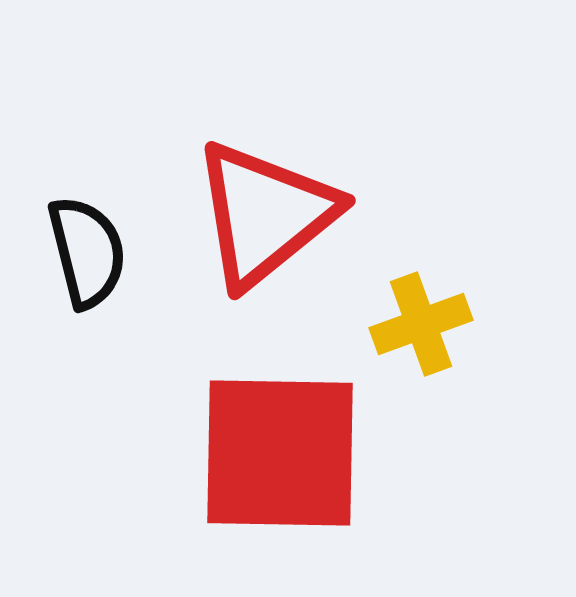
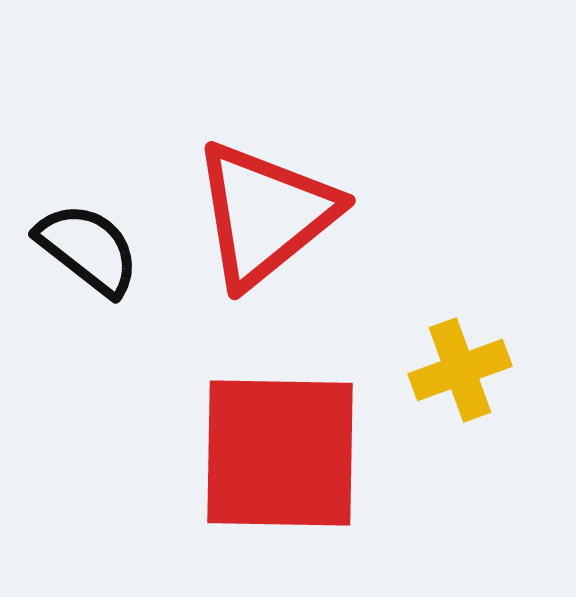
black semicircle: moved 1 px right, 3 px up; rotated 38 degrees counterclockwise
yellow cross: moved 39 px right, 46 px down
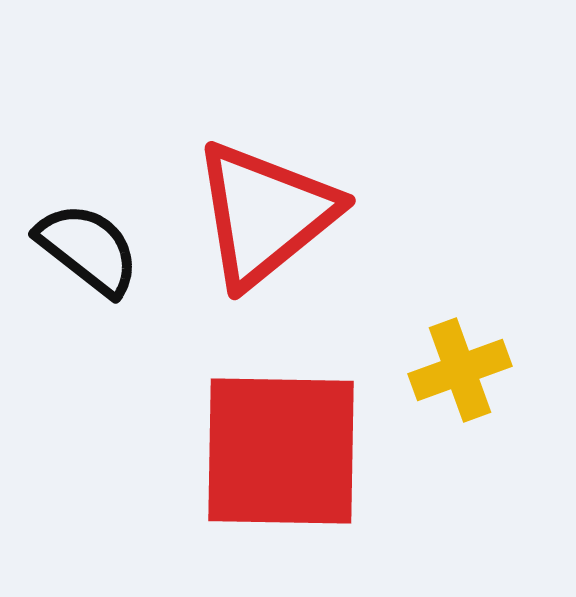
red square: moved 1 px right, 2 px up
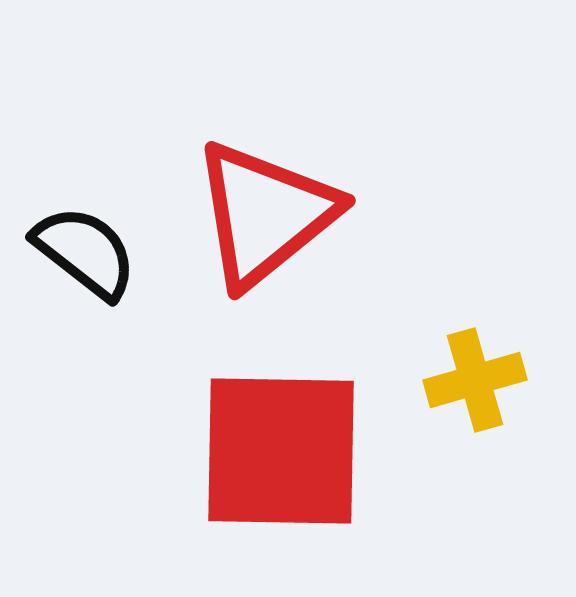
black semicircle: moved 3 px left, 3 px down
yellow cross: moved 15 px right, 10 px down; rotated 4 degrees clockwise
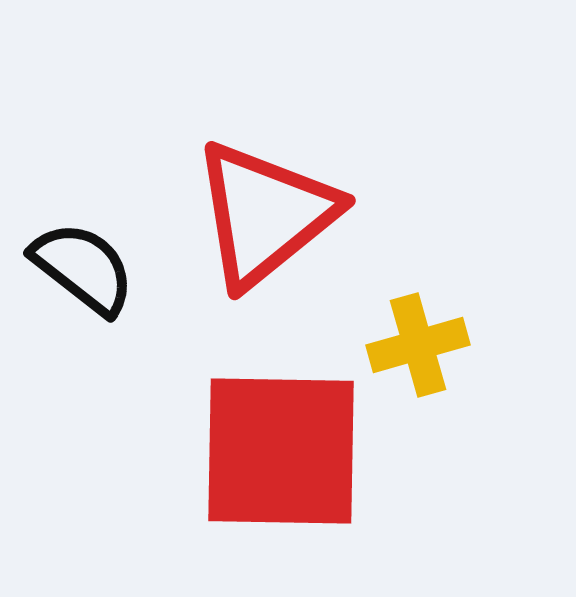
black semicircle: moved 2 px left, 16 px down
yellow cross: moved 57 px left, 35 px up
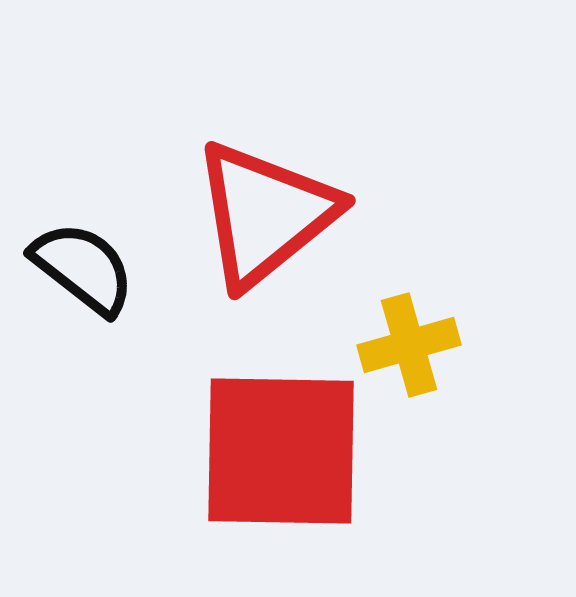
yellow cross: moved 9 px left
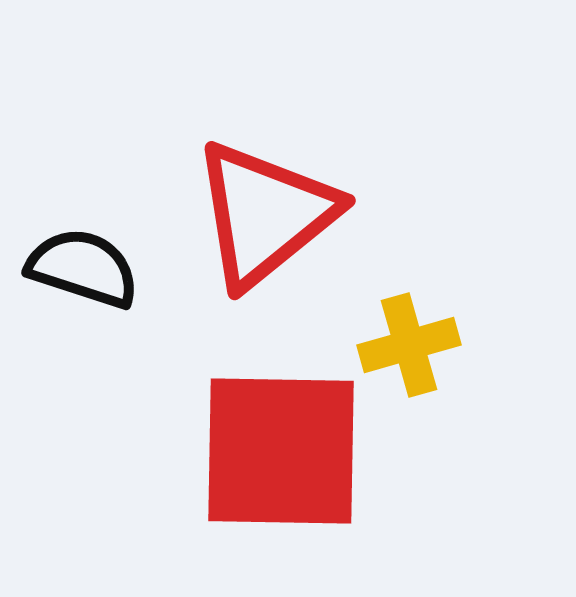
black semicircle: rotated 20 degrees counterclockwise
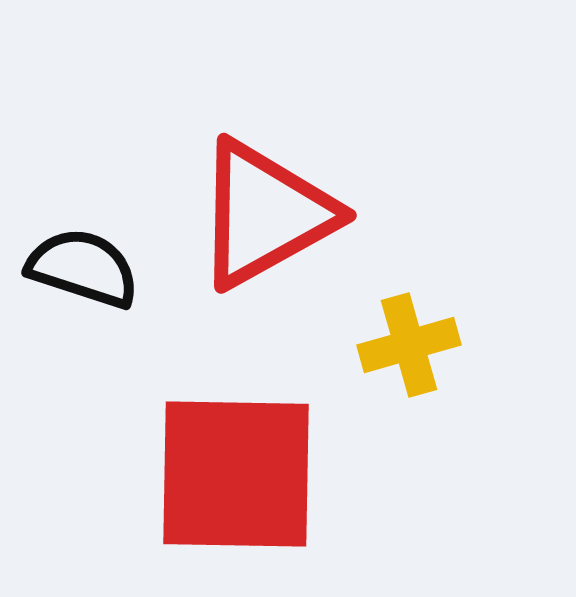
red triangle: rotated 10 degrees clockwise
red square: moved 45 px left, 23 px down
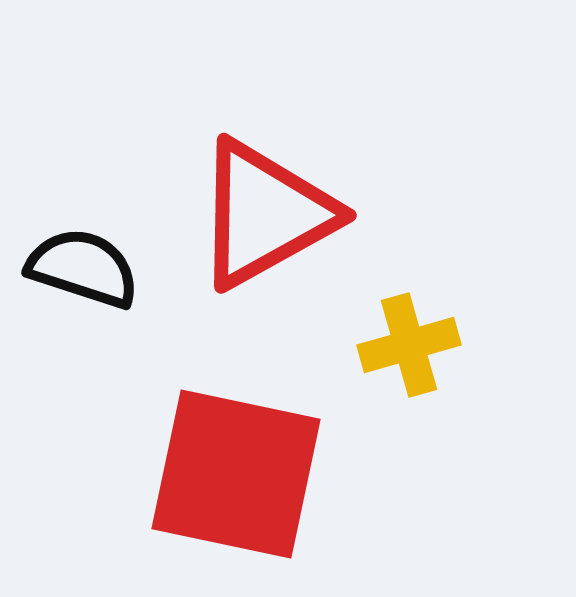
red square: rotated 11 degrees clockwise
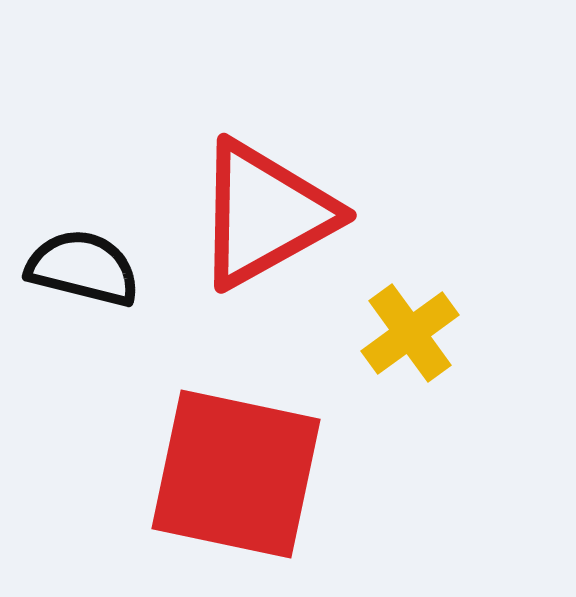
black semicircle: rotated 4 degrees counterclockwise
yellow cross: moved 1 px right, 12 px up; rotated 20 degrees counterclockwise
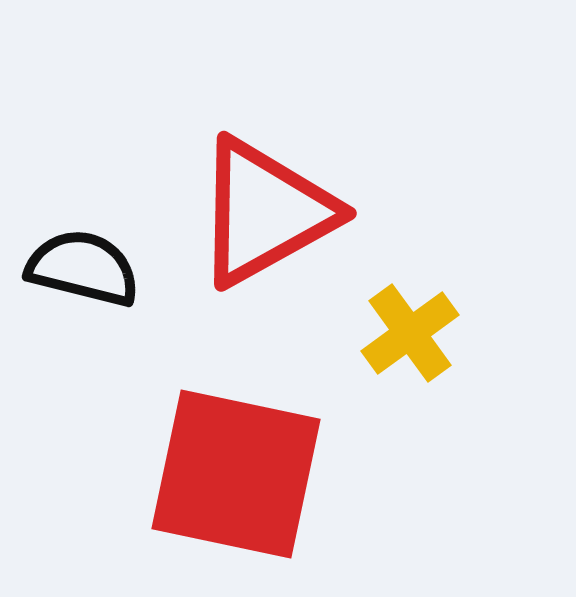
red triangle: moved 2 px up
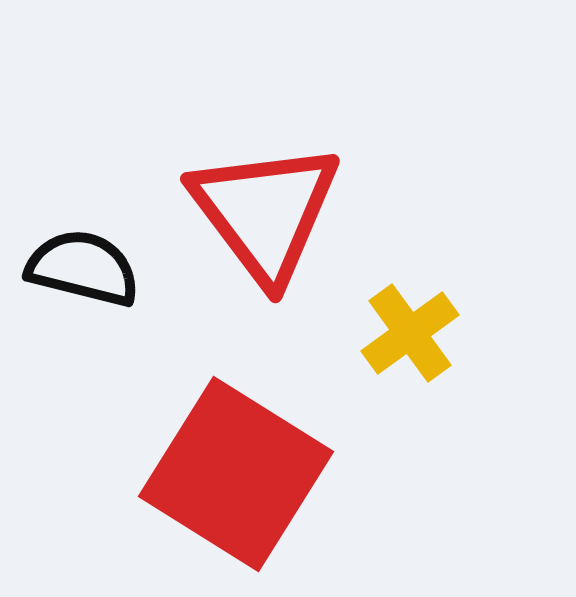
red triangle: rotated 38 degrees counterclockwise
red square: rotated 20 degrees clockwise
